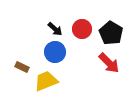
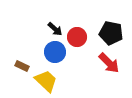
red circle: moved 5 px left, 8 px down
black pentagon: rotated 20 degrees counterclockwise
brown rectangle: moved 1 px up
yellow trapezoid: rotated 65 degrees clockwise
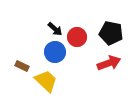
red arrow: rotated 65 degrees counterclockwise
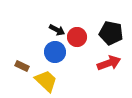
black arrow: moved 2 px right, 1 px down; rotated 14 degrees counterclockwise
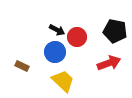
black pentagon: moved 4 px right, 2 px up
yellow trapezoid: moved 17 px right
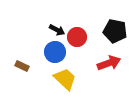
yellow trapezoid: moved 2 px right, 2 px up
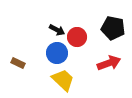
black pentagon: moved 2 px left, 3 px up
blue circle: moved 2 px right, 1 px down
brown rectangle: moved 4 px left, 3 px up
yellow trapezoid: moved 2 px left, 1 px down
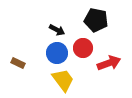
black pentagon: moved 17 px left, 8 px up
red circle: moved 6 px right, 11 px down
yellow trapezoid: rotated 10 degrees clockwise
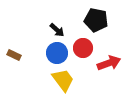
black arrow: rotated 14 degrees clockwise
brown rectangle: moved 4 px left, 8 px up
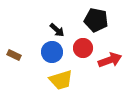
blue circle: moved 5 px left, 1 px up
red arrow: moved 1 px right, 3 px up
yellow trapezoid: moved 2 px left; rotated 110 degrees clockwise
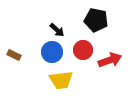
red circle: moved 2 px down
yellow trapezoid: rotated 10 degrees clockwise
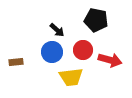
brown rectangle: moved 2 px right, 7 px down; rotated 32 degrees counterclockwise
red arrow: rotated 35 degrees clockwise
yellow trapezoid: moved 10 px right, 3 px up
